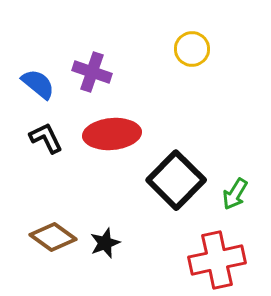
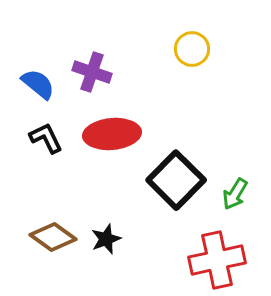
black star: moved 1 px right, 4 px up
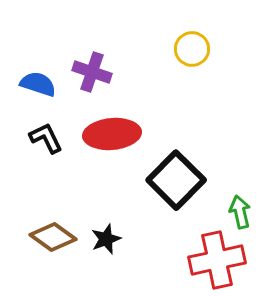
blue semicircle: rotated 21 degrees counterclockwise
green arrow: moved 5 px right, 18 px down; rotated 136 degrees clockwise
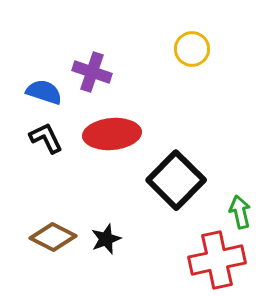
blue semicircle: moved 6 px right, 8 px down
brown diamond: rotated 9 degrees counterclockwise
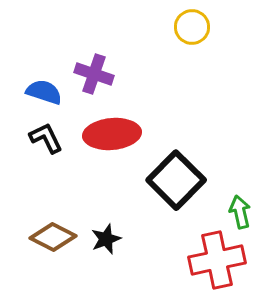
yellow circle: moved 22 px up
purple cross: moved 2 px right, 2 px down
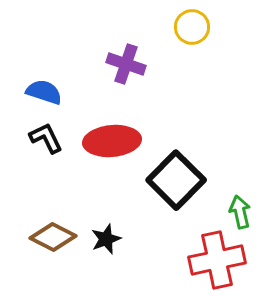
purple cross: moved 32 px right, 10 px up
red ellipse: moved 7 px down
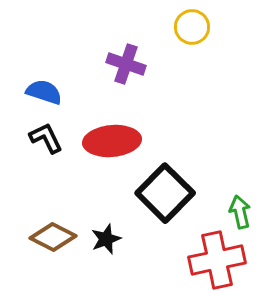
black square: moved 11 px left, 13 px down
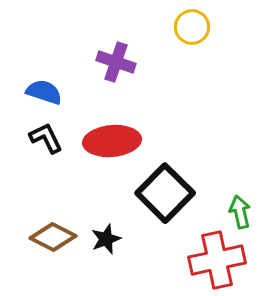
purple cross: moved 10 px left, 2 px up
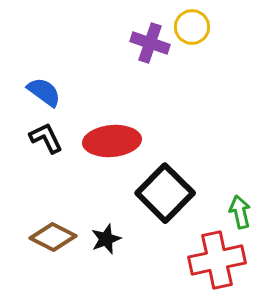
purple cross: moved 34 px right, 19 px up
blue semicircle: rotated 18 degrees clockwise
